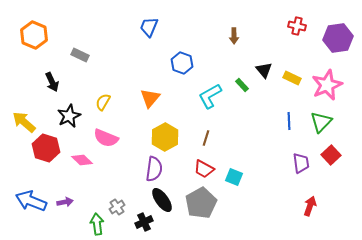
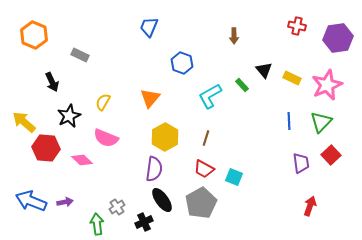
red hexagon: rotated 12 degrees counterclockwise
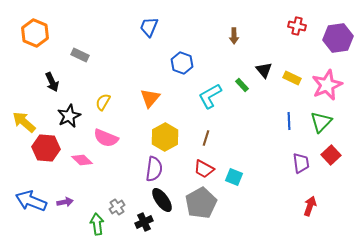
orange hexagon: moved 1 px right, 2 px up
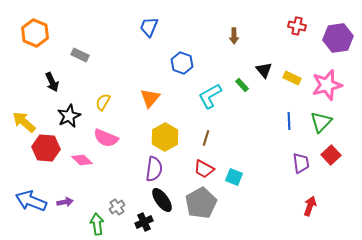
pink star: rotated 8 degrees clockwise
